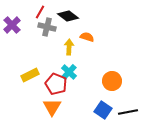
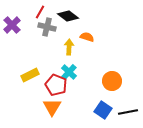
red pentagon: moved 1 px down
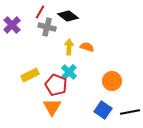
orange semicircle: moved 10 px down
black line: moved 2 px right
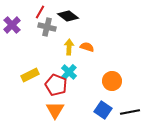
orange triangle: moved 3 px right, 3 px down
